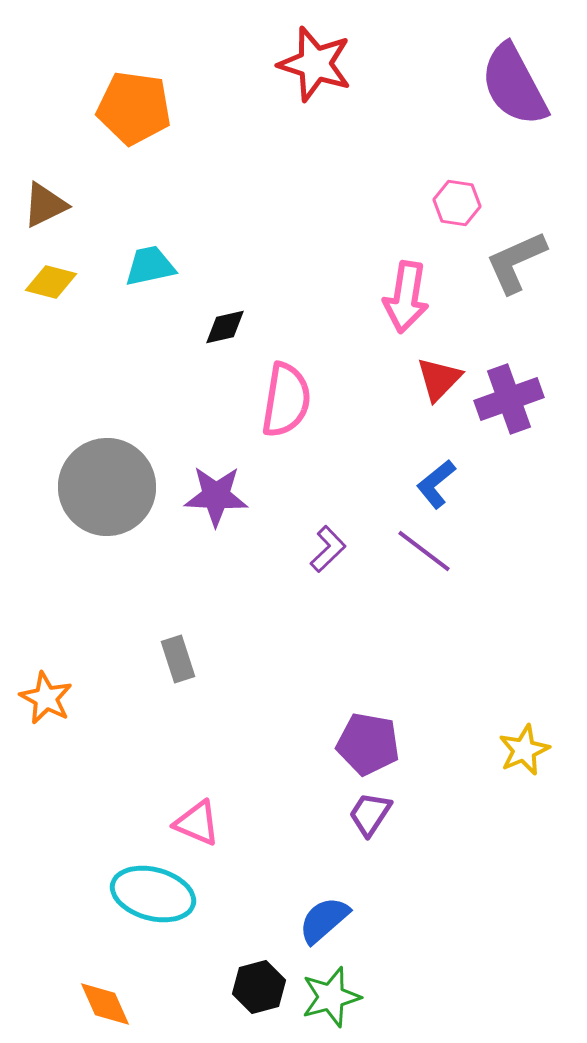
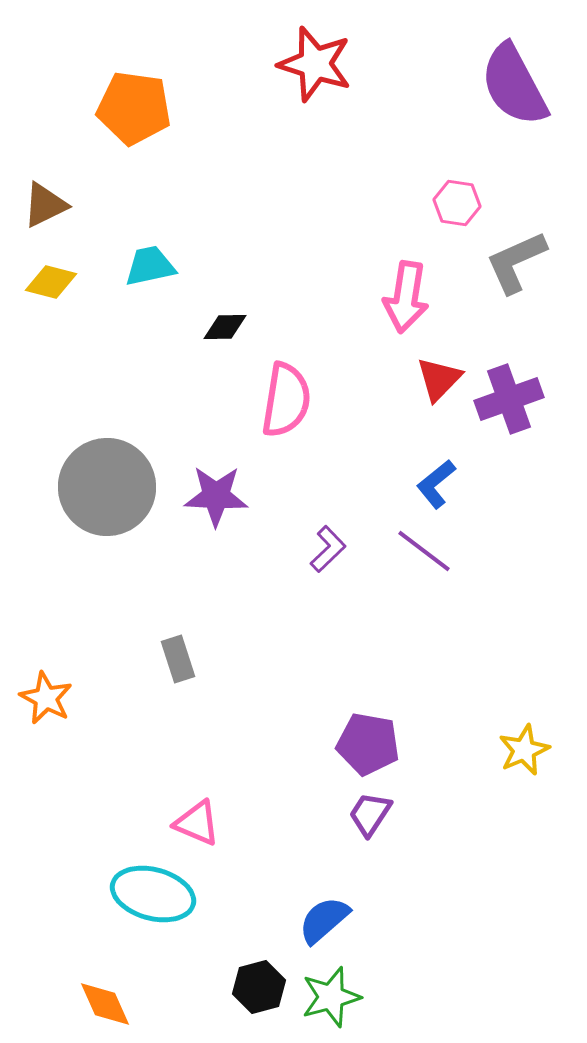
black diamond: rotated 12 degrees clockwise
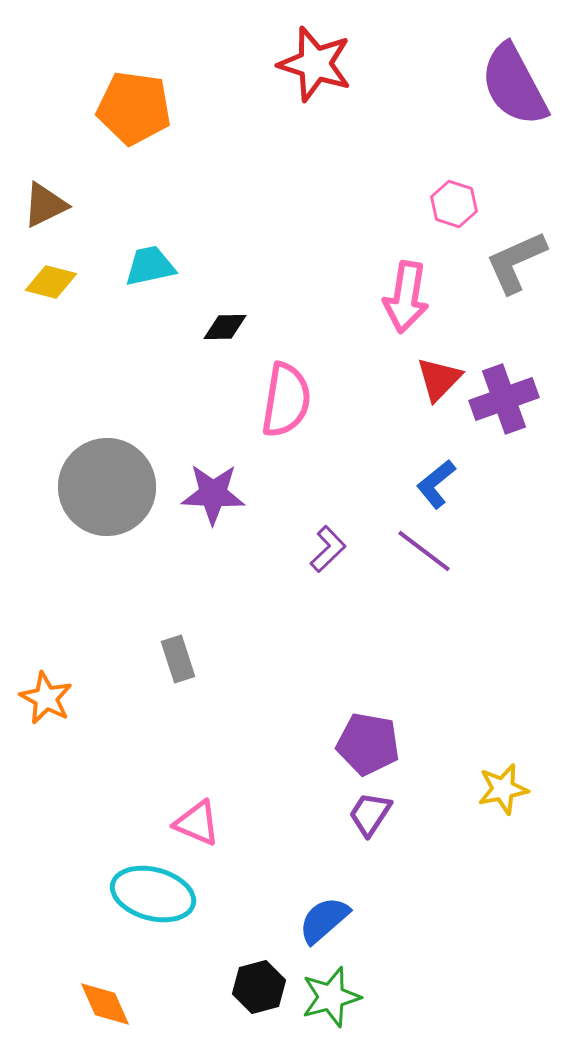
pink hexagon: moved 3 px left, 1 px down; rotated 9 degrees clockwise
purple cross: moved 5 px left
purple star: moved 3 px left, 2 px up
yellow star: moved 21 px left, 39 px down; rotated 12 degrees clockwise
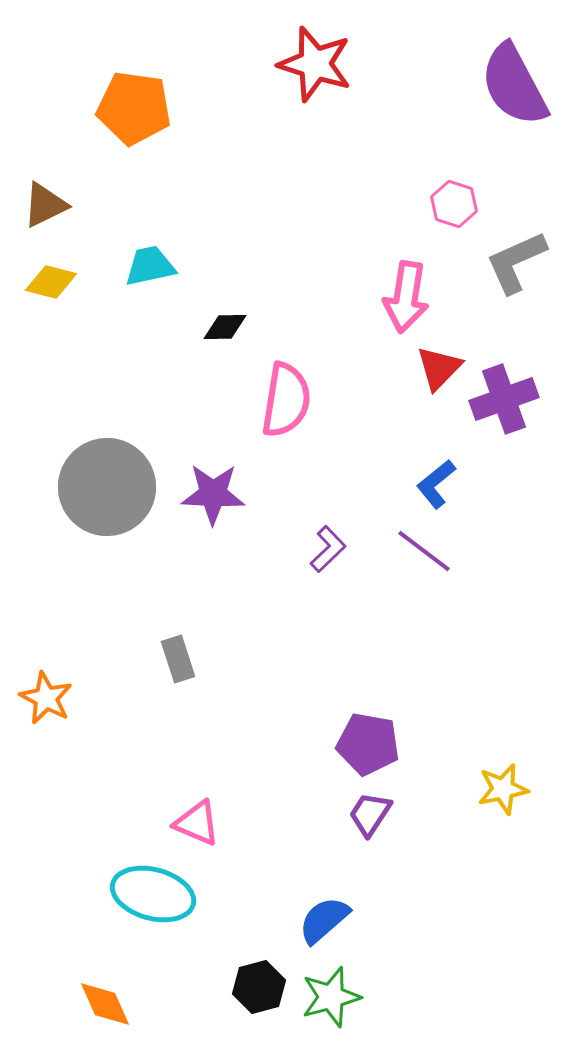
red triangle: moved 11 px up
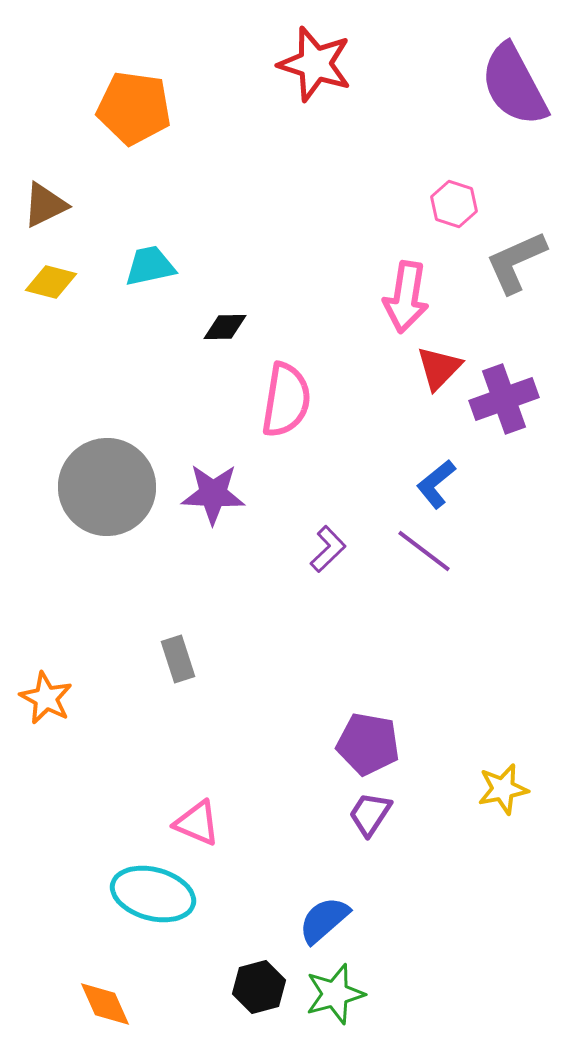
green star: moved 4 px right, 3 px up
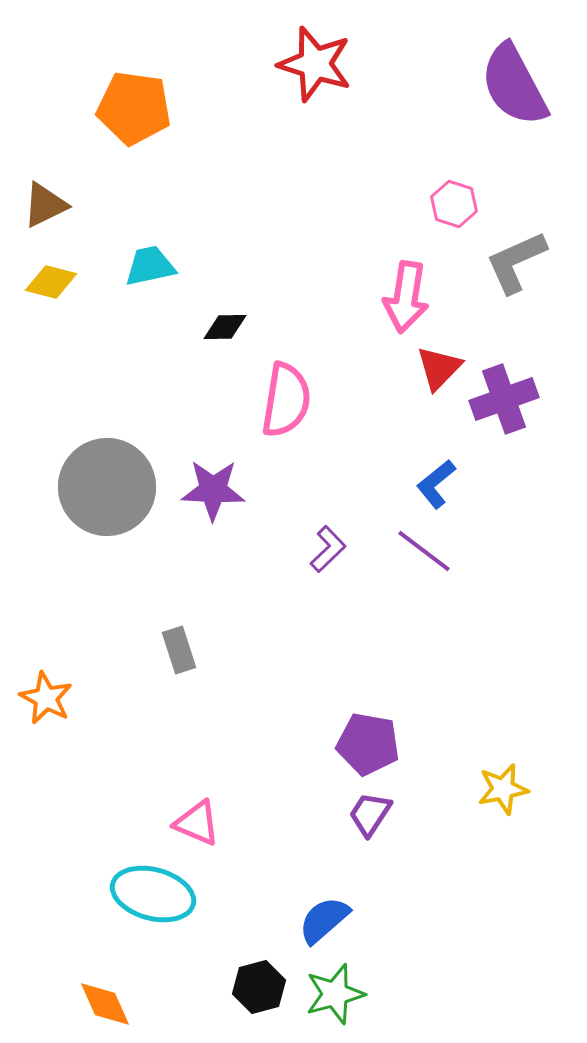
purple star: moved 4 px up
gray rectangle: moved 1 px right, 9 px up
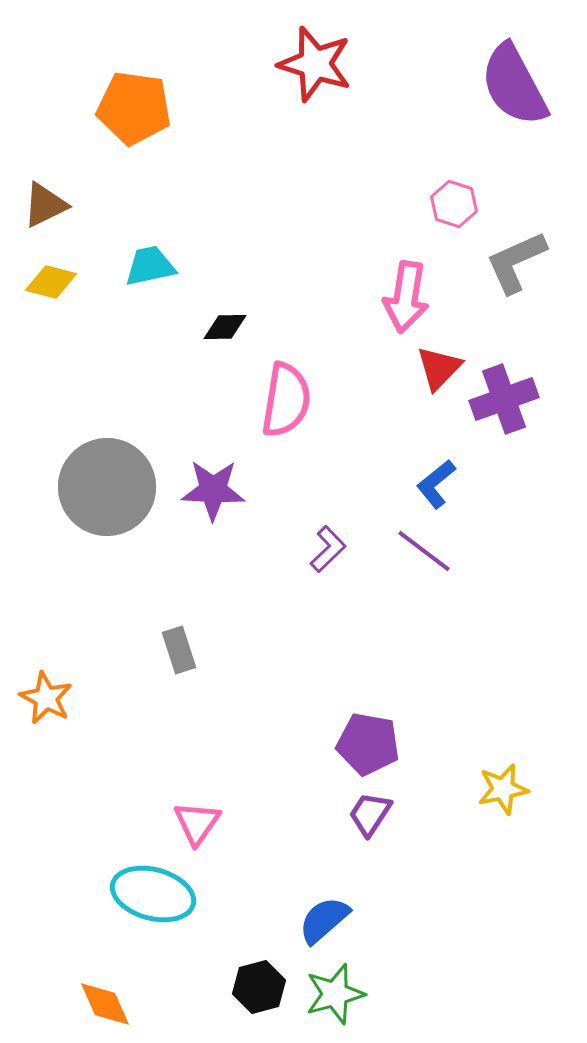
pink triangle: rotated 42 degrees clockwise
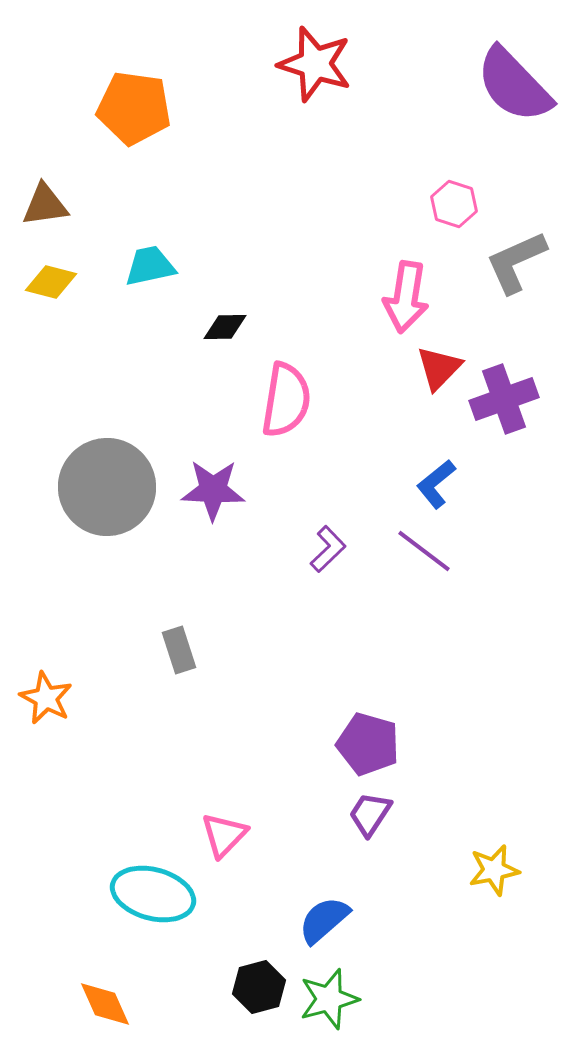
purple semicircle: rotated 16 degrees counterclockwise
brown triangle: rotated 18 degrees clockwise
purple pentagon: rotated 6 degrees clockwise
yellow star: moved 9 px left, 81 px down
pink triangle: moved 27 px right, 12 px down; rotated 9 degrees clockwise
green star: moved 6 px left, 5 px down
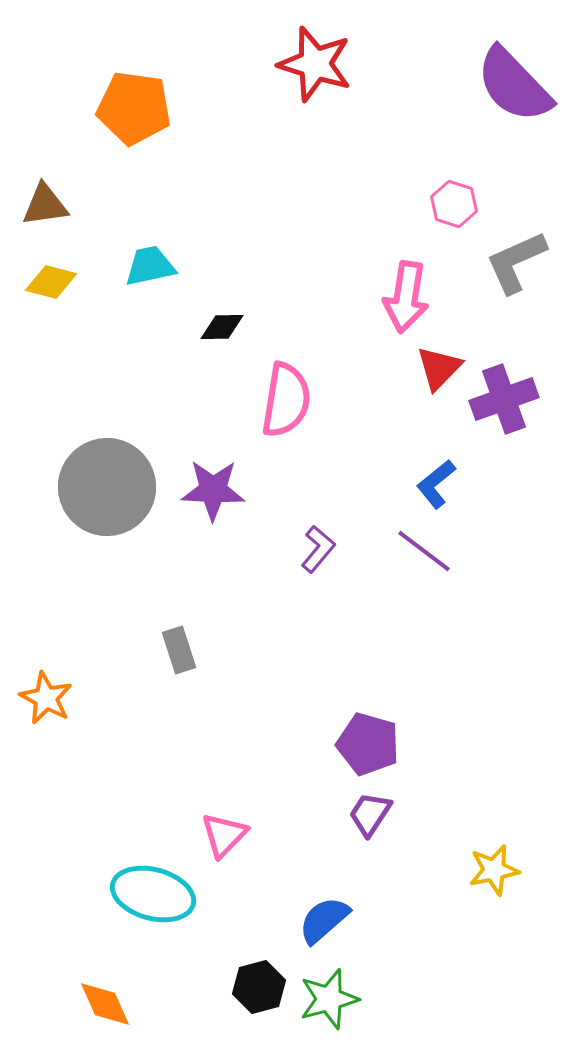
black diamond: moved 3 px left
purple L-shape: moved 10 px left; rotated 6 degrees counterclockwise
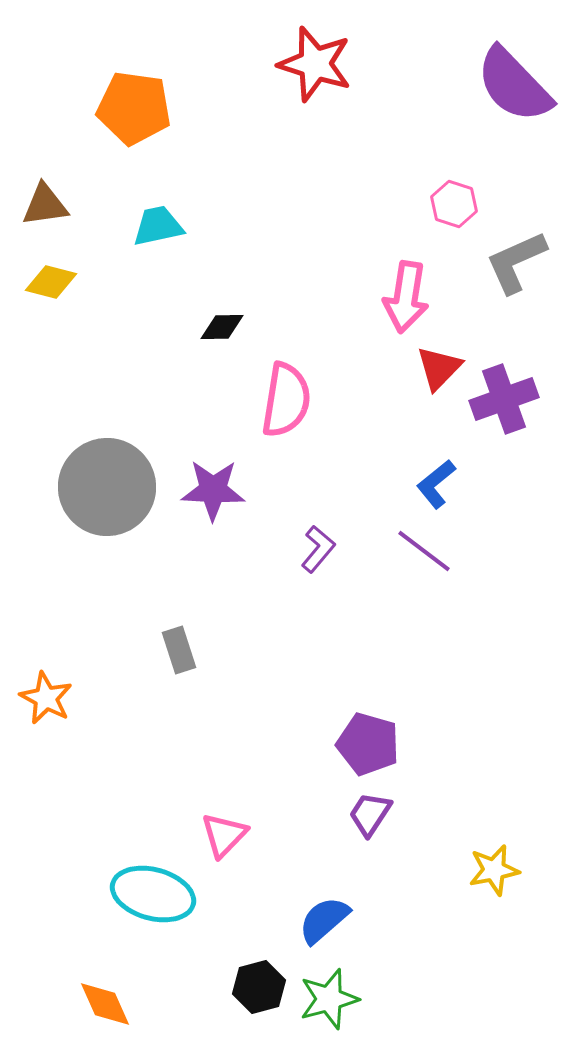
cyan trapezoid: moved 8 px right, 40 px up
